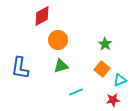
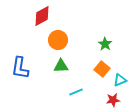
green triangle: rotated 14 degrees clockwise
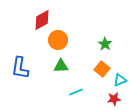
red diamond: moved 4 px down
red star: moved 1 px right, 1 px up
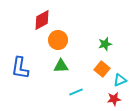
green star: rotated 24 degrees clockwise
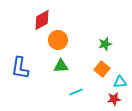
cyan triangle: moved 2 px down; rotated 16 degrees clockwise
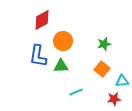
orange circle: moved 5 px right, 1 px down
green star: moved 1 px left
blue L-shape: moved 18 px right, 12 px up
cyan triangle: moved 2 px right, 1 px up
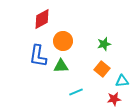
red diamond: moved 1 px up
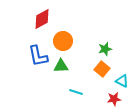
green star: moved 1 px right, 5 px down
blue L-shape: rotated 20 degrees counterclockwise
cyan triangle: rotated 32 degrees clockwise
cyan line: rotated 40 degrees clockwise
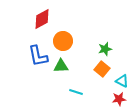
red star: moved 5 px right
